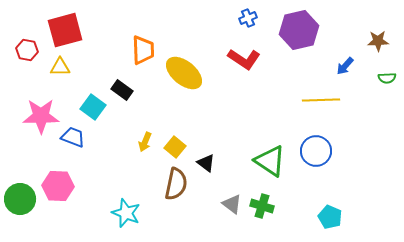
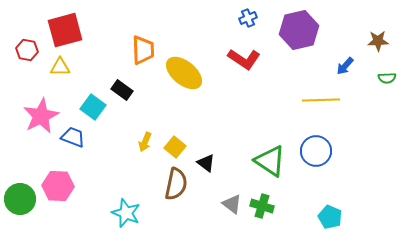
pink star: rotated 27 degrees counterclockwise
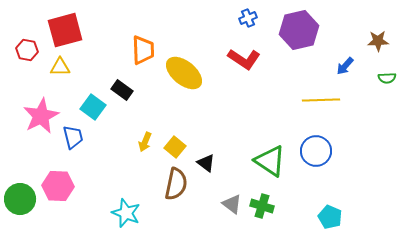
blue trapezoid: rotated 55 degrees clockwise
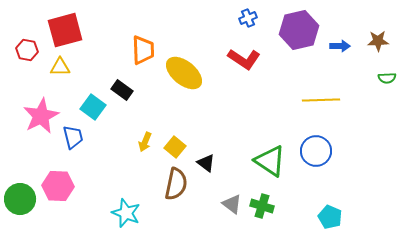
blue arrow: moved 5 px left, 20 px up; rotated 132 degrees counterclockwise
